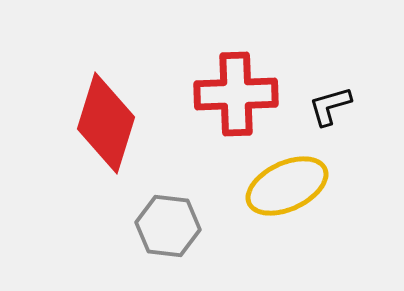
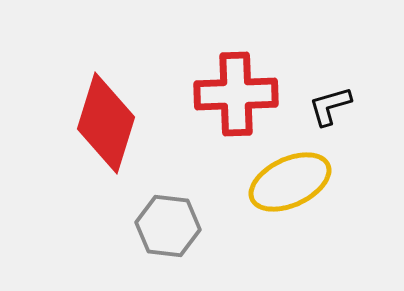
yellow ellipse: moved 3 px right, 4 px up
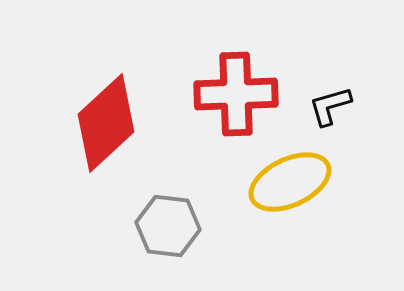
red diamond: rotated 30 degrees clockwise
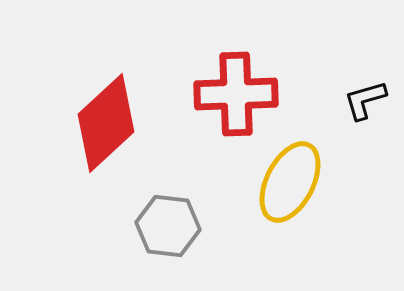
black L-shape: moved 35 px right, 6 px up
yellow ellipse: rotated 38 degrees counterclockwise
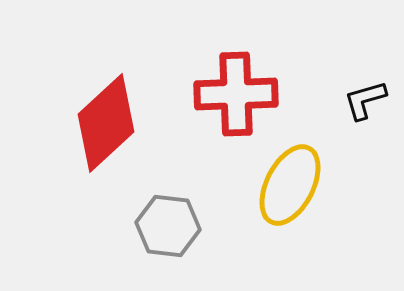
yellow ellipse: moved 3 px down
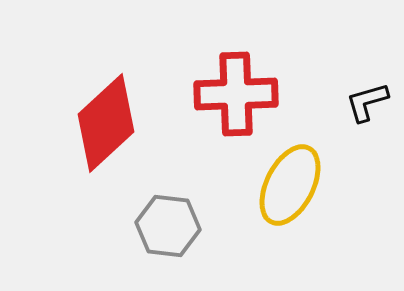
black L-shape: moved 2 px right, 2 px down
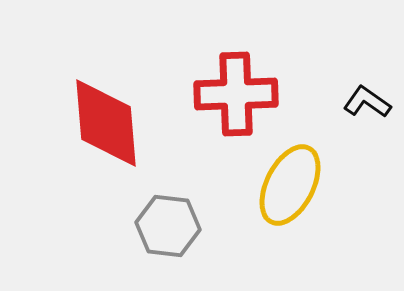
black L-shape: rotated 51 degrees clockwise
red diamond: rotated 52 degrees counterclockwise
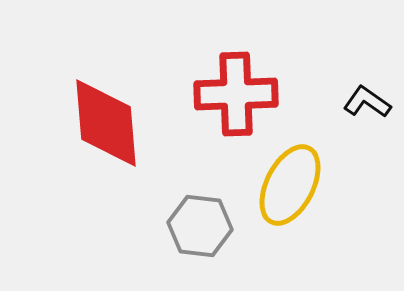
gray hexagon: moved 32 px right
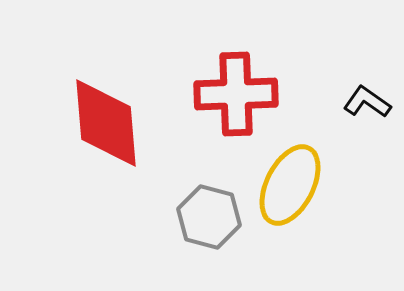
gray hexagon: moved 9 px right, 9 px up; rotated 8 degrees clockwise
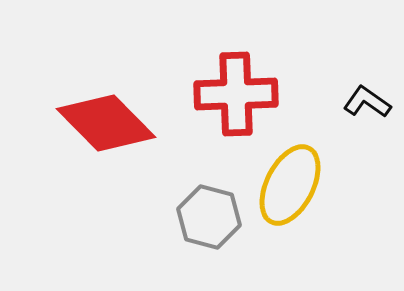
red diamond: rotated 40 degrees counterclockwise
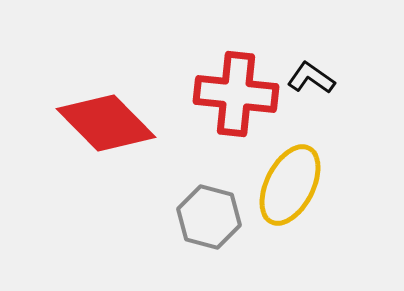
red cross: rotated 8 degrees clockwise
black L-shape: moved 56 px left, 24 px up
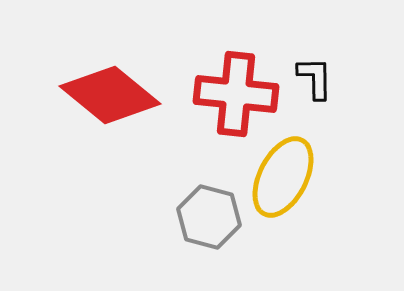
black L-shape: moved 4 px right; rotated 54 degrees clockwise
red diamond: moved 4 px right, 28 px up; rotated 6 degrees counterclockwise
yellow ellipse: moved 7 px left, 8 px up
